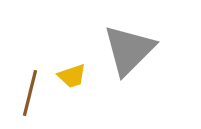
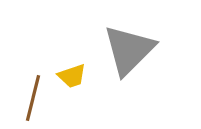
brown line: moved 3 px right, 5 px down
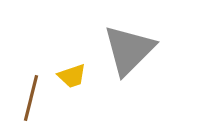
brown line: moved 2 px left
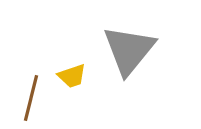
gray triangle: rotated 6 degrees counterclockwise
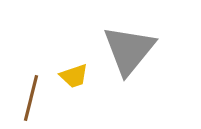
yellow trapezoid: moved 2 px right
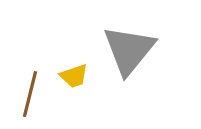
brown line: moved 1 px left, 4 px up
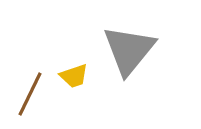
brown line: rotated 12 degrees clockwise
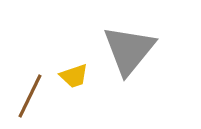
brown line: moved 2 px down
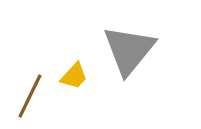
yellow trapezoid: rotated 28 degrees counterclockwise
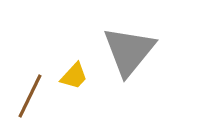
gray triangle: moved 1 px down
